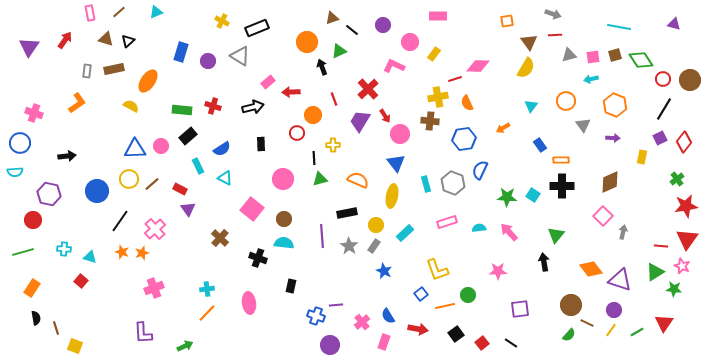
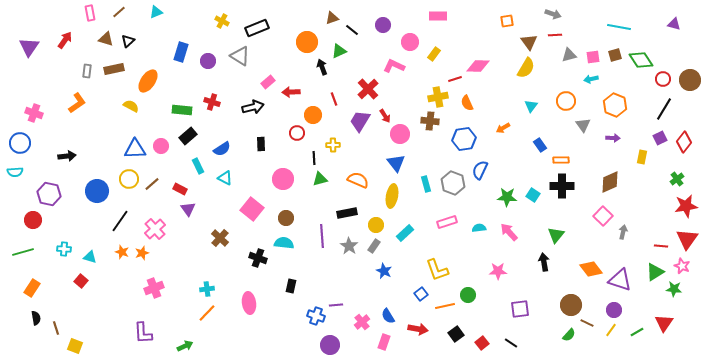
red cross at (213, 106): moved 1 px left, 4 px up
brown circle at (284, 219): moved 2 px right, 1 px up
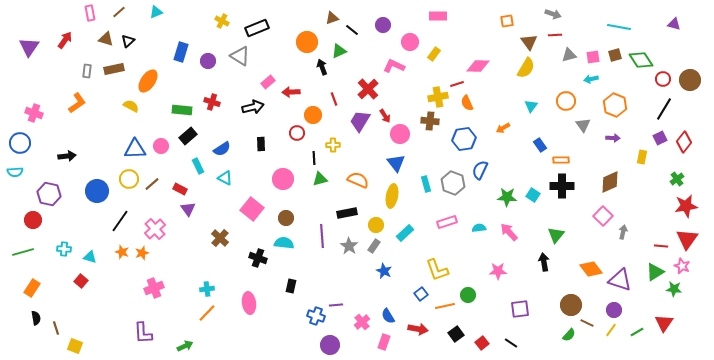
red line at (455, 79): moved 2 px right, 5 px down
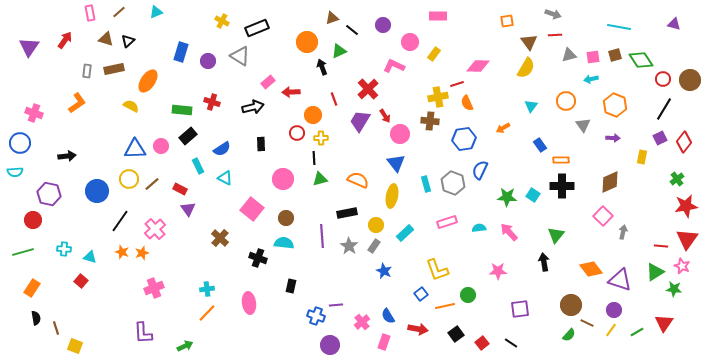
yellow cross at (333, 145): moved 12 px left, 7 px up
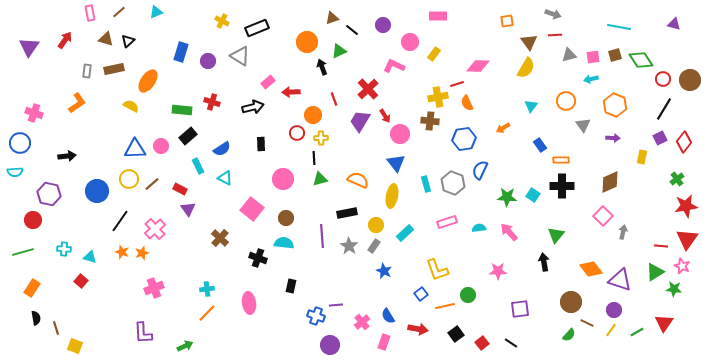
brown circle at (571, 305): moved 3 px up
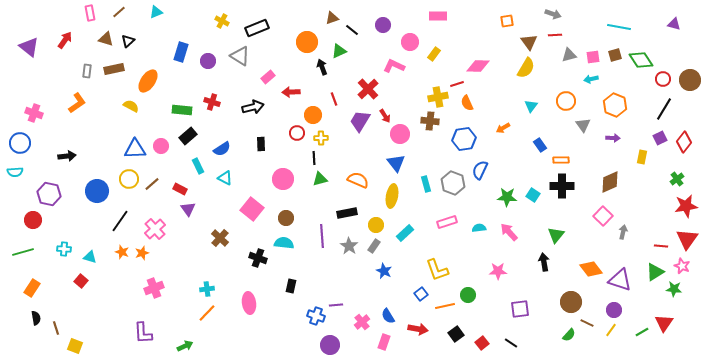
purple triangle at (29, 47): rotated 25 degrees counterclockwise
pink rectangle at (268, 82): moved 5 px up
green line at (637, 332): moved 5 px right
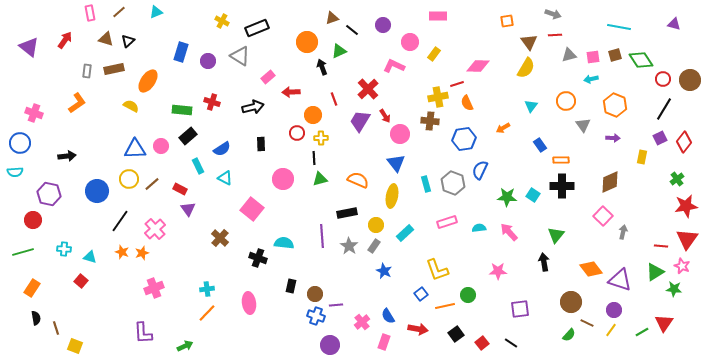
brown circle at (286, 218): moved 29 px right, 76 px down
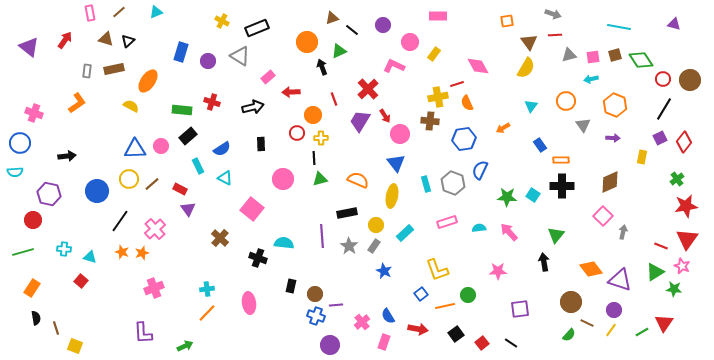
pink diamond at (478, 66): rotated 60 degrees clockwise
red line at (661, 246): rotated 16 degrees clockwise
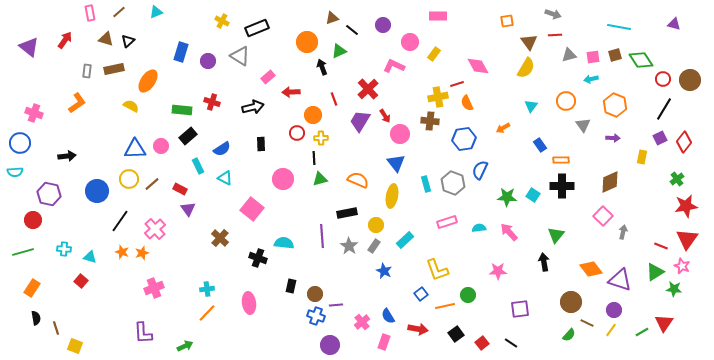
cyan rectangle at (405, 233): moved 7 px down
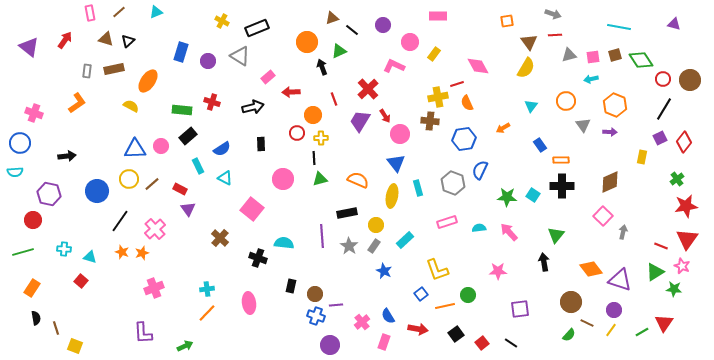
purple arrow at (613, 138): moved 3 px left, 6 px up
cyan rectangle at (426, 184): moved 8 px left, 4 px down
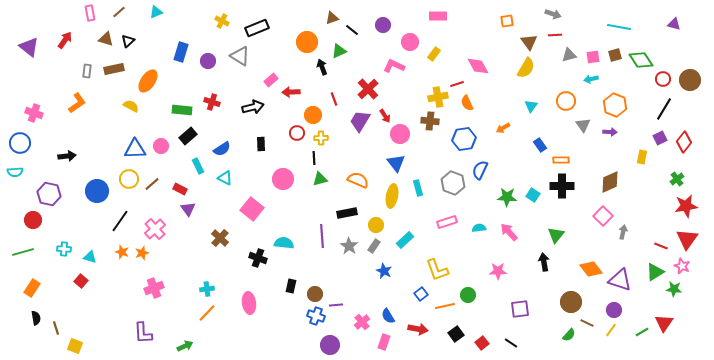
pink rectangle at (268, 77): moved 3 px right, 3 px down
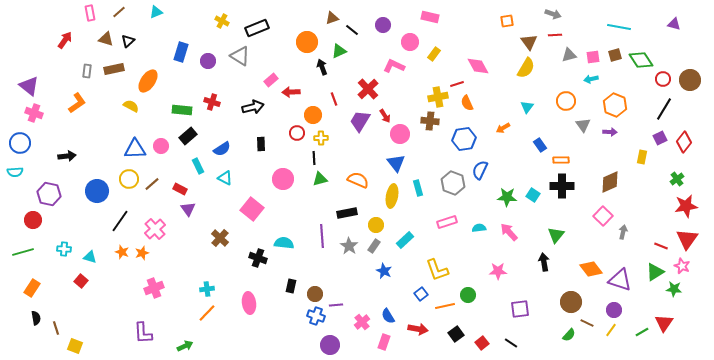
pink rectangle at (438, 16): moved 8 px left, 1 px down; rotated 12 degrees clockwise
purple triangle at (29, 47): moved 39 px down
cyan triangle at (531, 106): moved 4 px left, 1 px down
